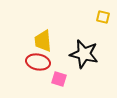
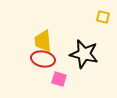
red ellipse: moved 5 px right, 3 px up
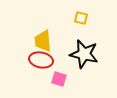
yellow square: moved 22 px left, 1 px down
red ellipse: moved 2 px left, 1 px down
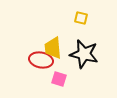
yellow trapezoid: moved 10 px right, 7 px down
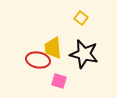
yellow square: rotated 24 degrees clockwise
red ellipse: moved 3 px left
pink square: moved 2 px down
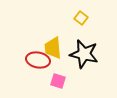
pink square: moved 1 px left
